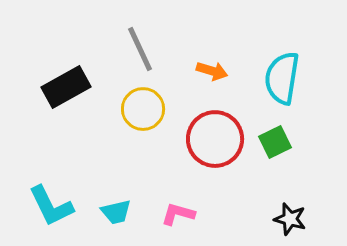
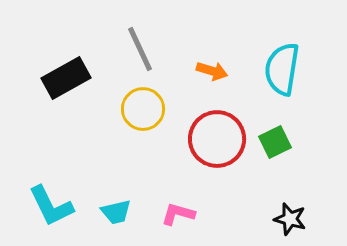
cyan semicircle: moved 9 px up
black rectangle: moved 9 px up
red circle: moved 2 px right
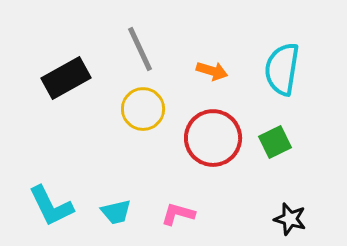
red circle: moved 4 px left, 1 px up
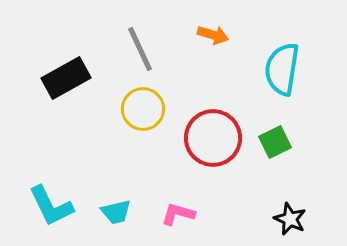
orange arrow: moved 1 px right, 36 px up
black star: rotated 8 degrees clockwise
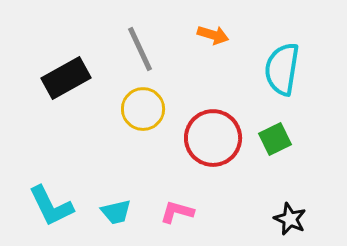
green square: moved 3 px up
pink L-shape: moved 1 px left, 2 px up
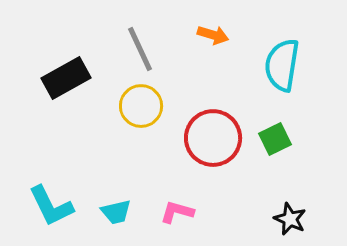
cyan semicircle: moved 4 px up
yellow circle: moved 2 px left, 3 px up
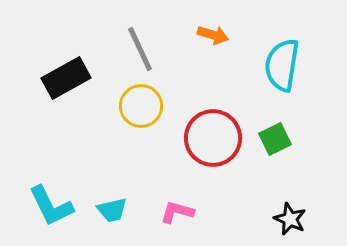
cyan trapezoid: moved 4 px left, 2 px up
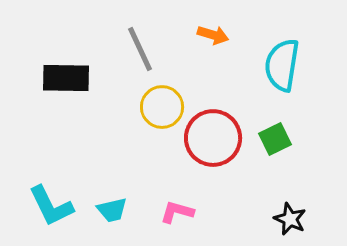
black rectangle: rotated 30 degrees clockwise
yellow circle: moved 21 px right, 1 px down
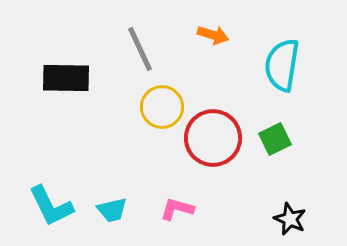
pink L-shape: moved 3 px up
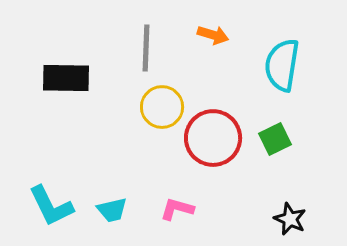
gray line: moved 6 px right, 1 px up; rotated 27 degrees clockwise
